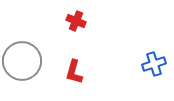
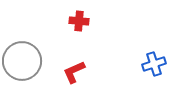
red cross: moved 3 px right; rotated 18 degrees counterclockwise
red L-shape: rotated 50 degrees clockwise
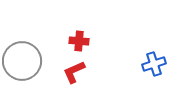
red cross: moved 20 px down
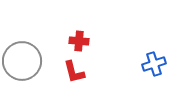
red L-shape: rotated 80 degrees counterclockwise
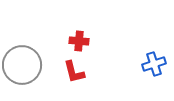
gray circle: moved 4 px down
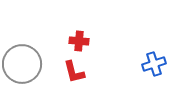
gray circle: moved 1 px up
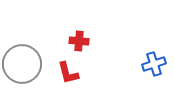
red L-shape: moved 6 px left, 1 px down
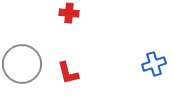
red cross: moved 10 px left, 28 px up
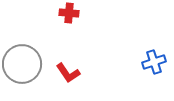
blue cross: moved 2 px up
red L-shape: rotated 20 degrees counterclockwise
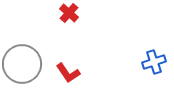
red cross: rotated 36 degrees clockwise
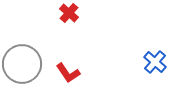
blue cross: moved 1 px right; rotated 30 degrees counterclockwise
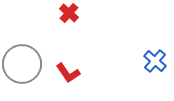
blue cross: moved 1 px up
